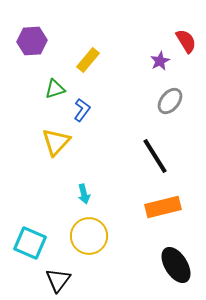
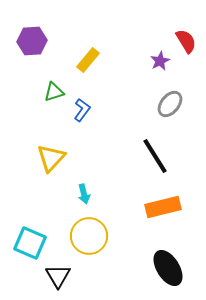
green triangle: moved 1 px left, 3 px down
gray ellipse: moved 3 px down
yellow triangle: moved 5 px left, 16 px down
black ellipse: moved 8 px left, 3 px down
black triangle: moved 4 px up; rotated 8 degrees counterclockwise
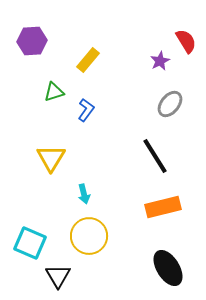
blue L-shape: moved 4 px right
yellow triangle: rotated 12 degrees counterclockwise
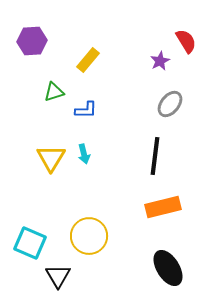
blue L-shape: rotated 55 degrees clockwise
black line: rotated 39 degrees clockwise
cyan arrow: moved 40 px up
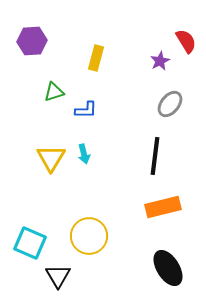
yellow rectangle: moved 8 px right, 2 px up; rotated 25 degrees counterclockwise
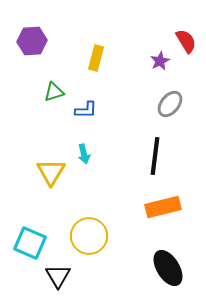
yellow triangle: moved 14 px down
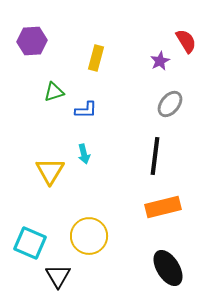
yellow triangle: moved 1 px left, 1 px up
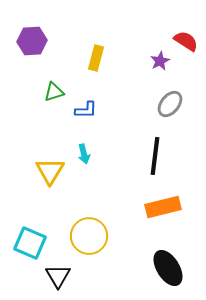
red semicircle: rotated 25 degrees counterclockwise
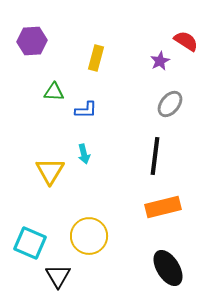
green triangle: rotated 20 degrees clockwise
